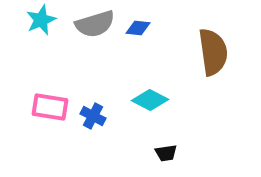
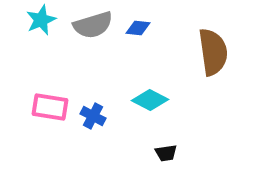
gray semicircle: moved 2 px left, 1 px down
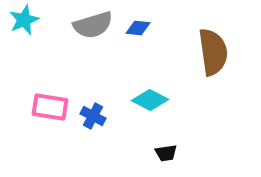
cyan star: moved 17 px left
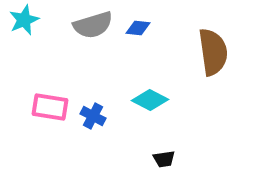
black trapezoid: moved 2 px left, 6 px down
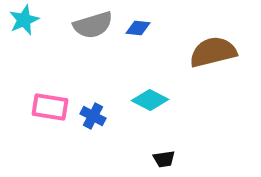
brown semicircle: rotated 96 degrees counterclockwise
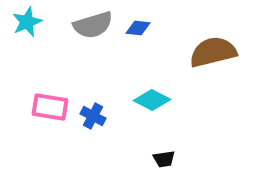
cyan star: moved 3 px right, 2 px down
cyan diamond: moved 2 px right
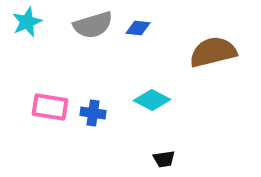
blue cross: moved 3 px up; rotated 20 degrees counterclockwise
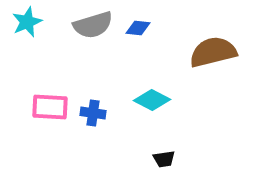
pink rectangle: rotated 6 degrees counterclockwise
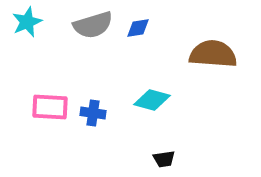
blue diamond: rotated 15 degrees counterclockwise
brown semicircle: moved 2 px down; rotated 18 degrees clockwise
cyan diamond: rotated 12 degrees counterclockwise
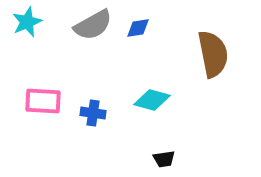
gray semicircle: rotated 12 degrees counterclockwise
brown semicircle: rotated 75 degrees clockwise
pink rectangle: moved 7 px left, 6 px up
